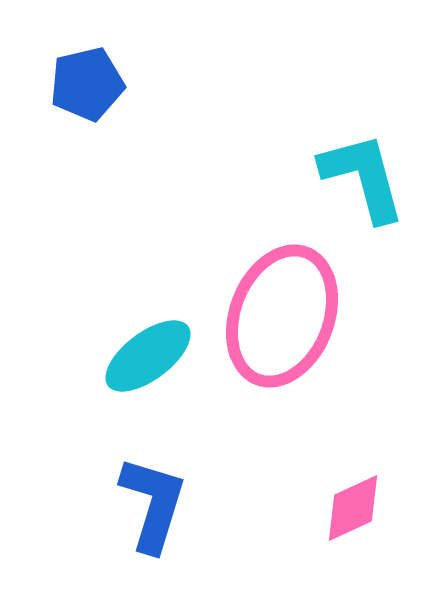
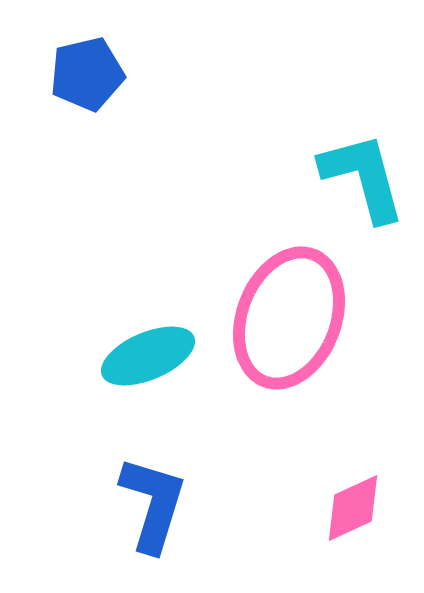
blue pentagon: moved 10 px up
pink ellipse: moved 7 px right, 2 px down
cyan ellipse: rotated 14 degrees clockwise
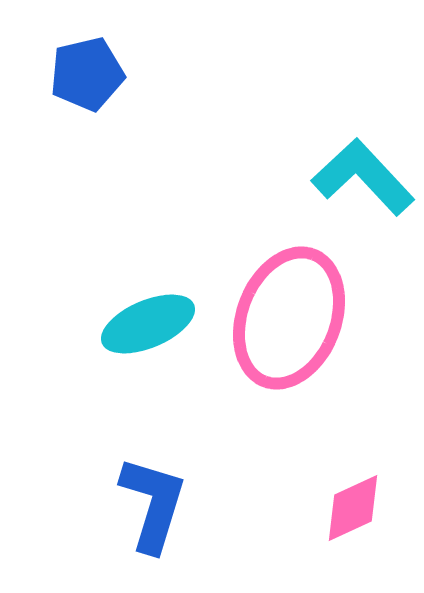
cyan L-shape: rotated 28 degrees counterclockwise
cyan ellipse: moved 32 px up
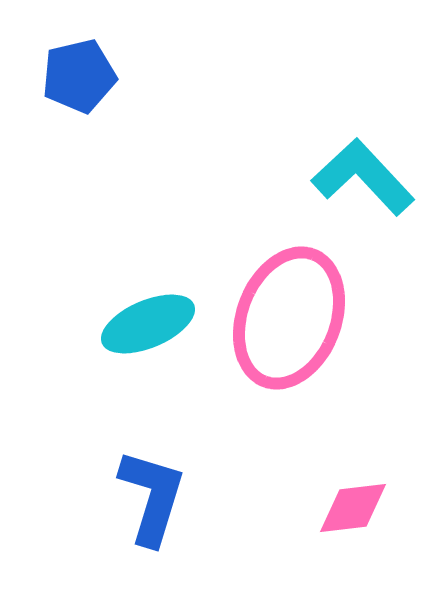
blue pentagon: moved 8 px left, 2 px down
blue L-shape: moved 1 px left, 7 px up
pink diamond: rotated 18 degrees clockwise
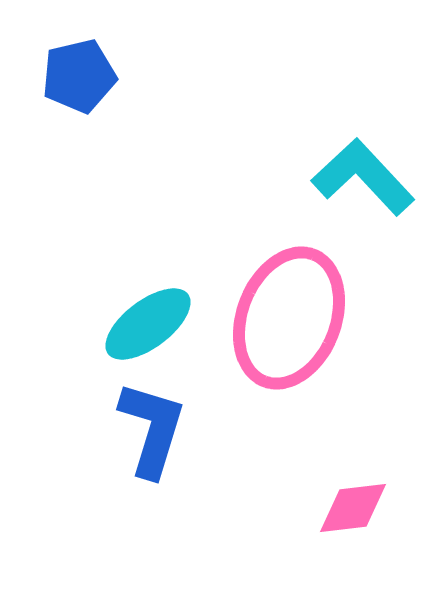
cyan ellipse: rotated 14 degrees counterclockwise
blue L-shape: moved 68 px up
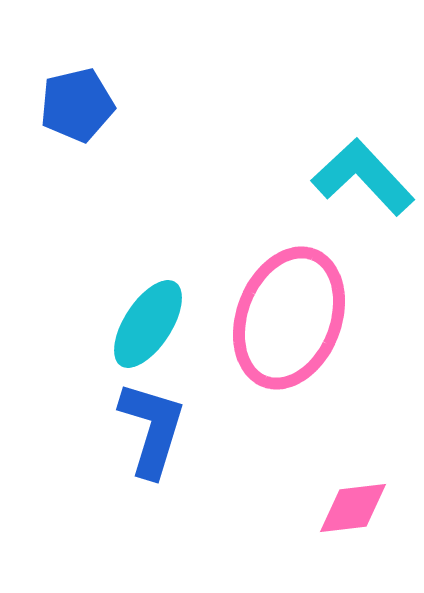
blue pentagon: moved 2 px left, 29 px down
cyan ellipse: rotated 20 degrees counterclockwise
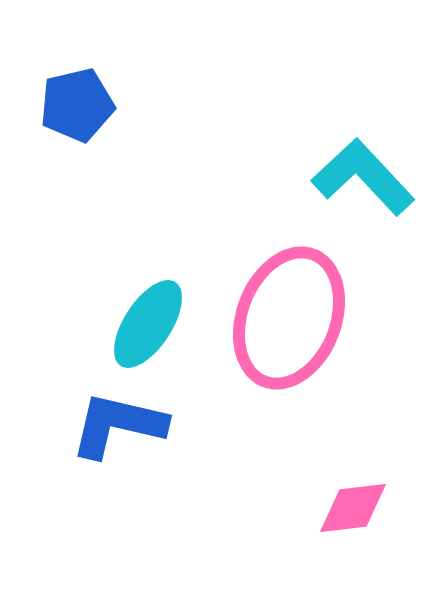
blue L-shape: moved 34 px left, 4 px up; rotated 94 degrees counterclockwise
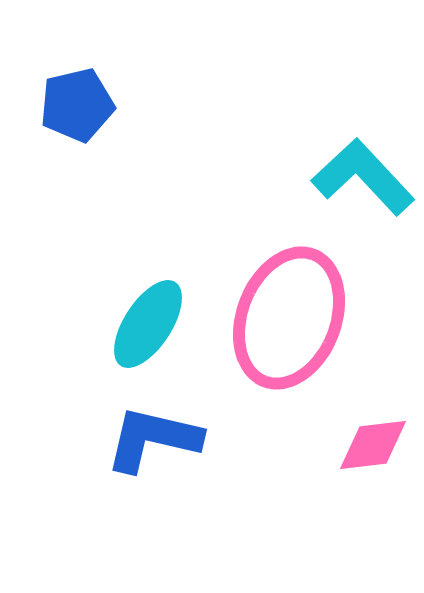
blue L-shape: moved 35 px right, 14 px down
pink diamond: moved 20 px right, 63 px up
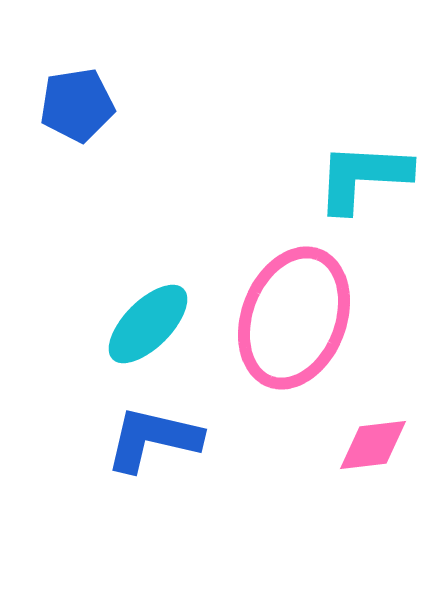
blue pentagon: rotated 4 degrees clockwise
cyan L-shape: rotated 44 degrees counterclockwise
pink ellipse: moved 5 px right
cyan ellipse: rotated 12 degrees clockwise
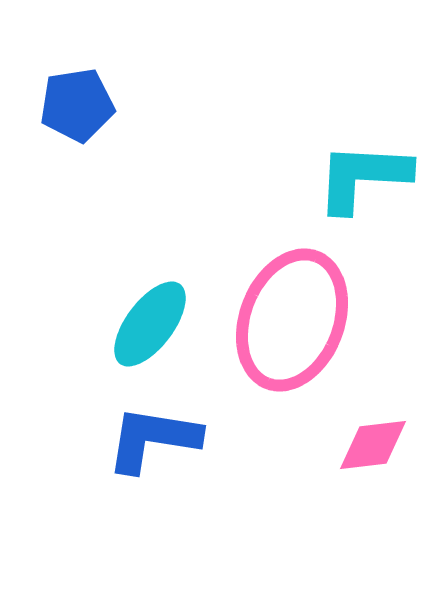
pink ellipse: moved 2 px left, 2 px down
cyan ellipse: moved 2 px right; rotated 8 degrees counterclockwise
blue L-shape: rotated 4 degrees counterclockwise
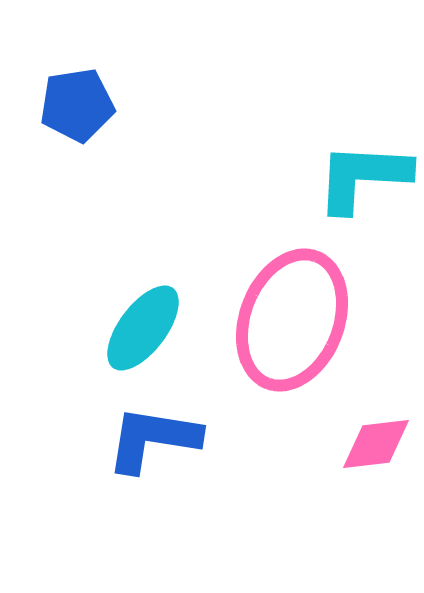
cyan ellipse: moved 7 px left, 4 px down
pink diamond: moved 3 px right, 1 px up
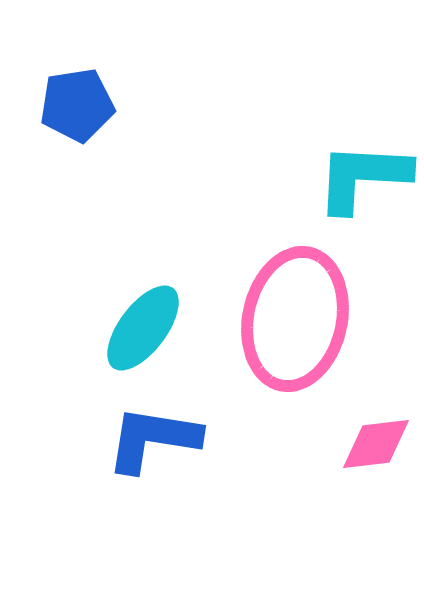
pink ellipse: moved 3 px right, 1 px up; rotated 9 degrees counterclockwise
